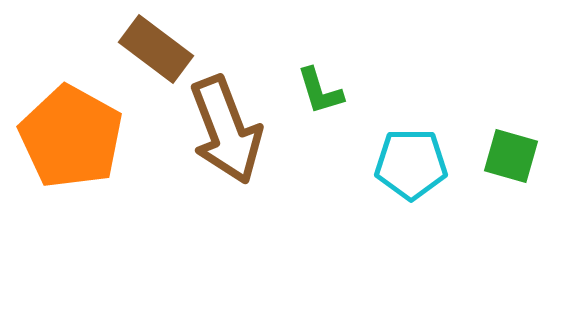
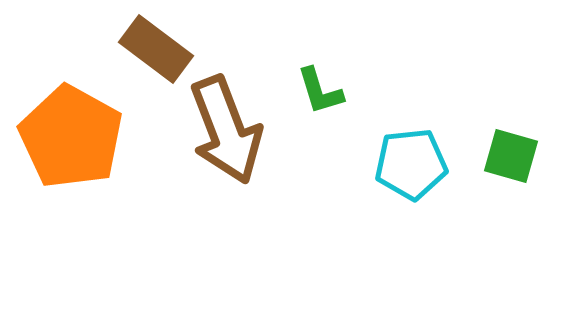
cyan pentagon: rotated 6 degrees counterclockwise
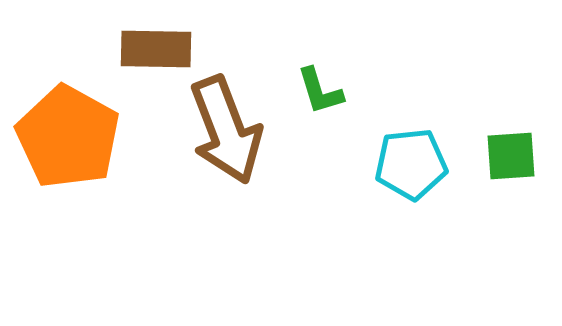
brown rectangle: rotated 36 degrees counterclockwise
orange pentagon: moved 3 px left
green square: rotated 20 degrees counterclockwise
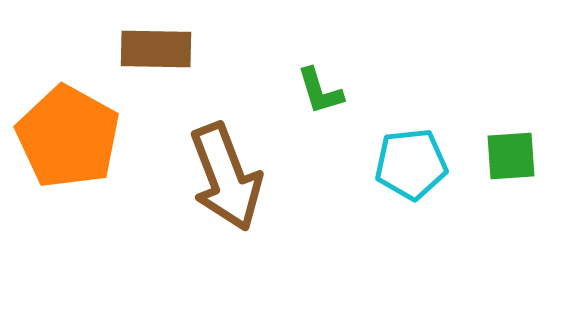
brown arrow: moved 47 px down
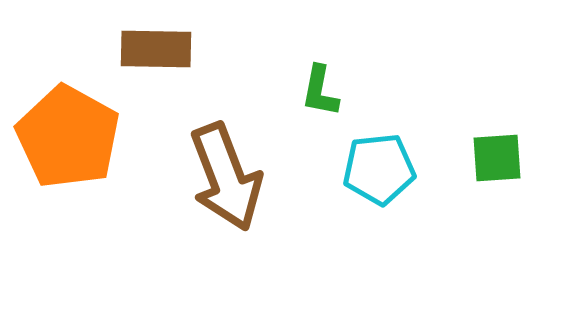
green L-shape: rotated 28 degrees clockwise
green square: moved 14 px left, 2 px down
cyan pentagon: moved 32 px left, 5 px down
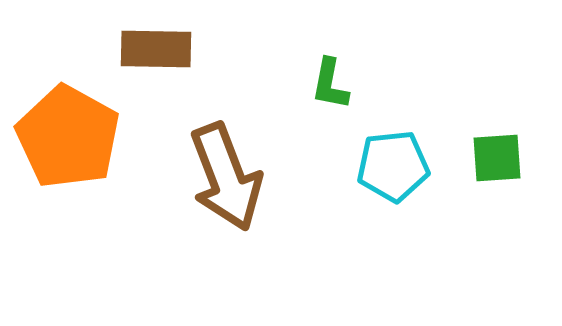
green L-shape: moved 10 px right, 7 px up
cyan pentagon: moved 14 px right, 3 px up
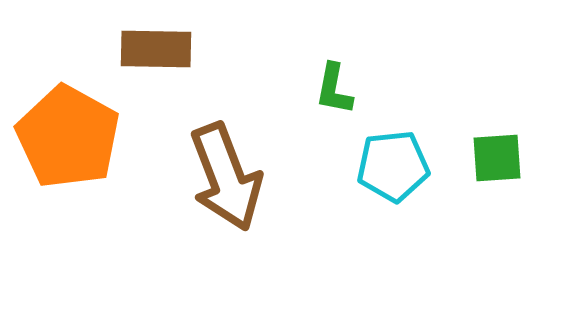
green L-shape: moved 4 px right, 5 px down
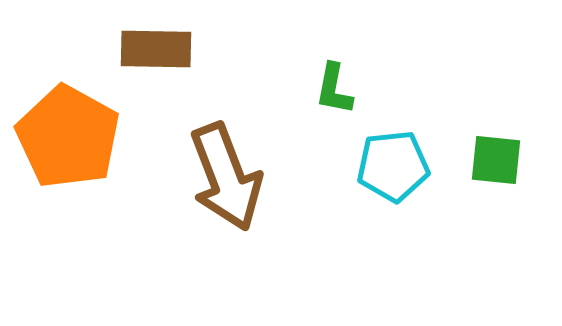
green square: moved 1 px left, 2 px down; rotated 10 degrees clockwise
